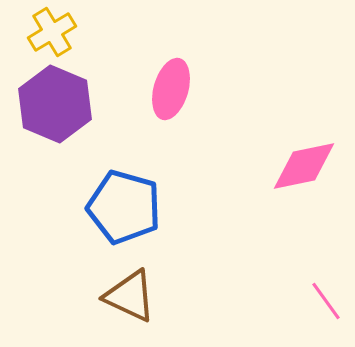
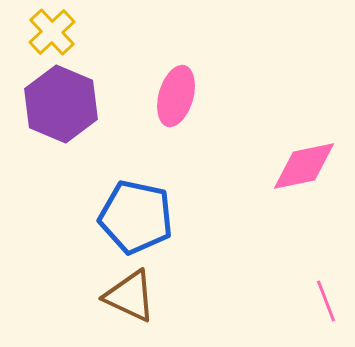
yellow cross: rotated 12 degrees counterclockwise
pink ellipse: moved 5 px right, 7 px down
purple hexagon: moved 6 px right
blue pentagon: moved 12 px right, 10 px down; rotated 4 degrees counterclockwise
pink line: rotated 15 degrees clockwise
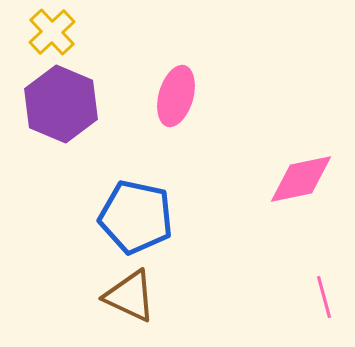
pink diamond: moved 3 px left, 13 px down
pink line: moved 2 px left, 4 px up; rotated 6 degrees clockwise
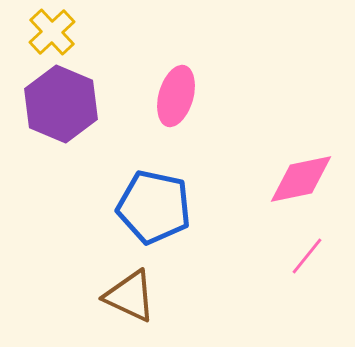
blue pentagon: moved 18 px right, 10 px up
pink line: moved 17 px left, 41 px up; rotated 54 degrees clockwise
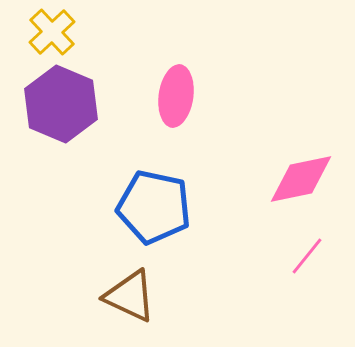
pink ellipse: rotated 8 degrees counterclockwise
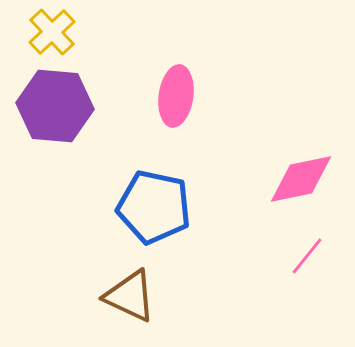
purple hexagon: moved 6 px left, 2 px down; rotated 18 degrees counterclockwise
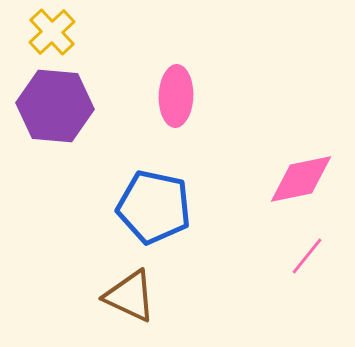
pink ellipse: rotated 6 degrees counterclockwise
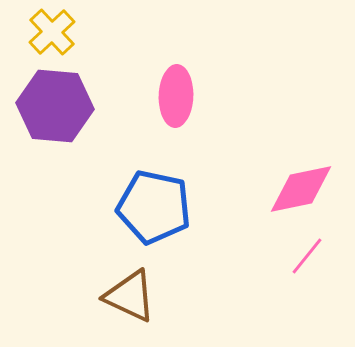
pink diamond: moved 10 px down
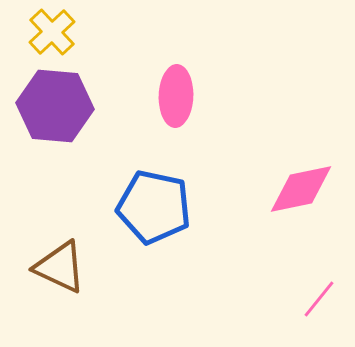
pink line: moved 12 px right, 43 px down
brown triangle: moved 70 px left, 29 px up
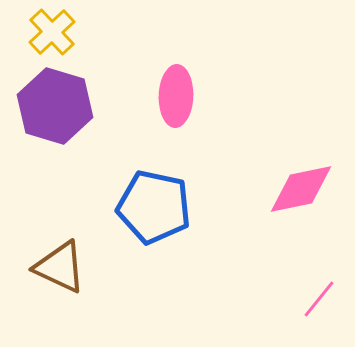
purple hexagon: rotated 12 degrees clockwise
